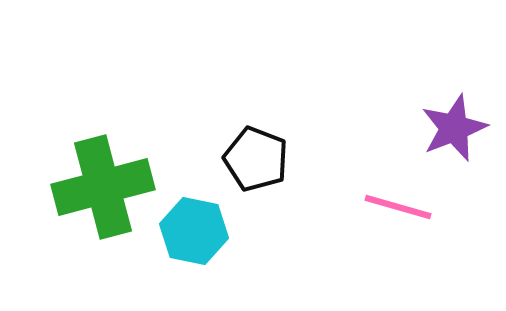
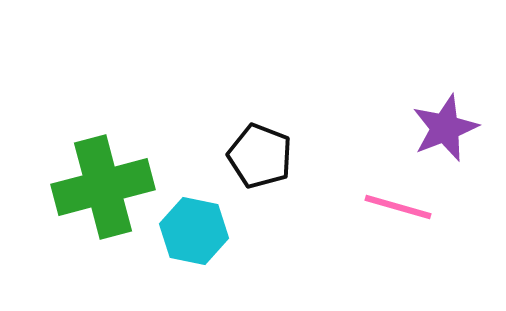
purple star: moved 9 px left
black pentagon: moved 4 px right, 3 px up
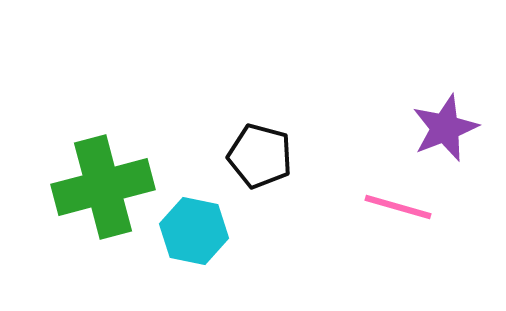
black pentagon: rotated 6 degrees counterclockwise
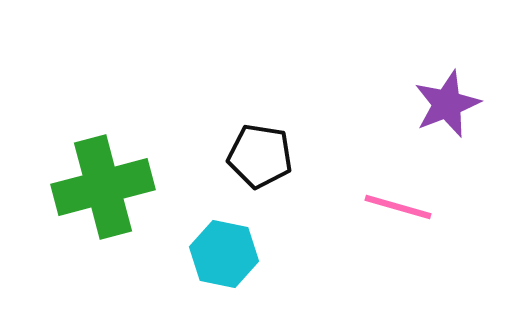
purple star: moved 2 px right, 24 px up
black pentagon: rotated 6 degrees counterclockwise
cyan hexagon: moved 30 px right, 23 px down
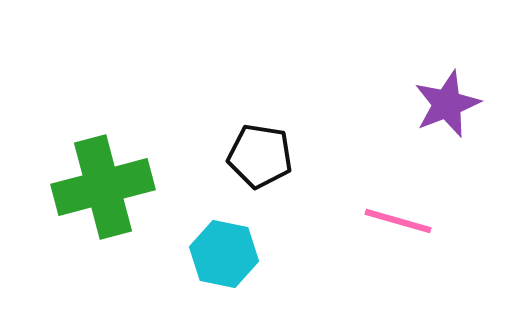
pink line: moved 14 px down
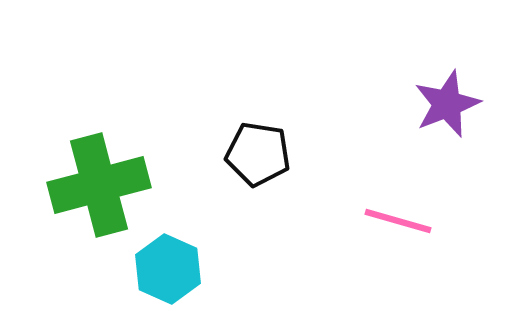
black pentagon: moved 2 px left, 2 px up
green cross: moved 4 px left, 2 px up
cyan hexagon: moved 56 px left, 15 px down; rotated 12 degrees clockwise
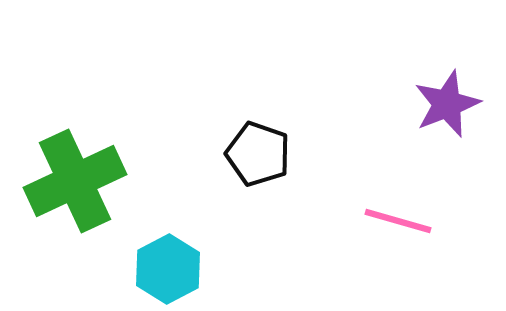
black pentagon: rotated 10 degrees clockwise
green cross: moved 24 px left, 4 px up; rotated 10 degrees counterclockwise
cyan hexagon: rotated 8 degrees clockwise
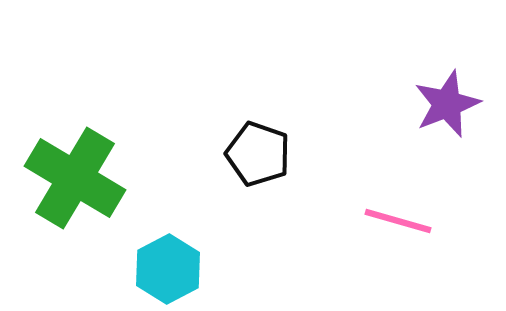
green cross: moved 3 px up; rotated 34 degrees counterclockwise
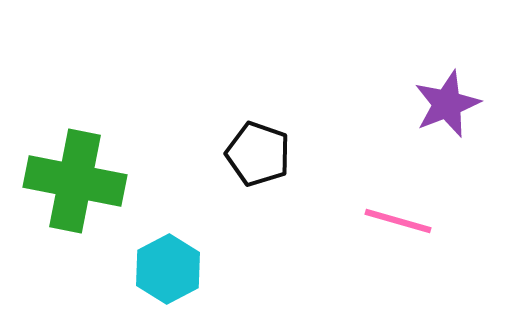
green cross: moved 3 px down; rotated 20 degrees counterclockwise
